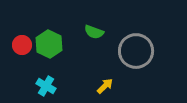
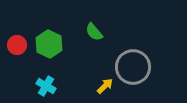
green semicircle: rotated 30 degrees clockwise
red circle: moved 5 px left
gray circle: moved 3 px left, 16 px down
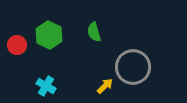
green semicircle: rotated 24 degrees clockwise
green hexagon: moved 9 px up
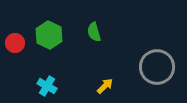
red circle: moved 2 px left, 2 px up
gray circle: moved 24 px right
cyan cross: moved 1 px right
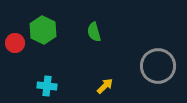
green hexagon: moved 6 px left, 5 px up
gray circle: moved 1 px right, 1 px up
cyan cross: rotated 24 degrees counterclockwise
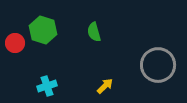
green hexagon: rotated 8 degrees counterclockwise
gray circle: moved 1 px up
cyan cross: rotated 24 degrees counterclockwise
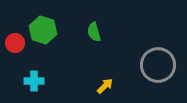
cyan cross: moved 13 px left, 5 px up; rotated 18 degrees clockwise
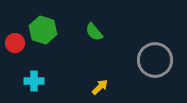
green semicircle: rotated 24 degrees counterclockwise
gray circle: moved 3 px left, 5 px up
yellow arrow: moved 5 px left, 1 px down
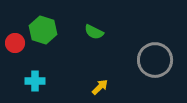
green semicircle: rotated 24 degrees counterclockwise
cyan cross: moved 1 px right
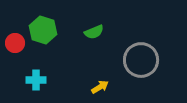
green semicircle: rotated 48 degrees counterclockwise
gray circle: moved 14 px left
cyan cross: moved 1 px right, 1 px up
yellow arrow: rotated 12 degrees clockwise
